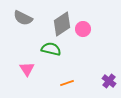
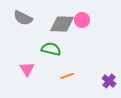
gray diamond: rotated 35 degrees clockwise
pink circle: moved 1 px left, 9 px up
orange line: moved 7 px up
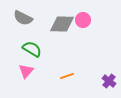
pink circle: moved 1 px right
green semicircle: moved 19 px left; rotated 18 degrees clockwise
pink triangle: moved 1 px left, 2 px down; rotated 14 degrees clockwise
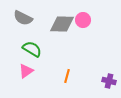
pink triangle: rotated 14 degrees clockwise
orange line: rotated 56 degrees counterclockwise
purple cross: rotated 24 degrees counterclockwise
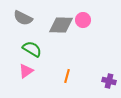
gray diamond: moved 1 px left, 1 px down
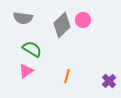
gray semicircle: rotated 18 degrees counterclockwise
gray diamond: moved 1 px right; rotated 45 degrees counterclockwise
purple cross: rotated 32 degrees clockwise
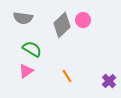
orange line: rotated 48 degrees counterclockwise
